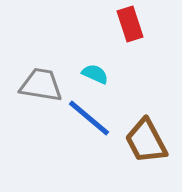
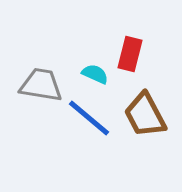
red rectangle: moved 30 px down; rotated 32 degrees clockwise
brown trapezoid: moved 1 px left, 26 px up
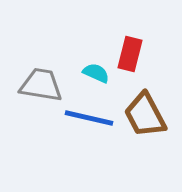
cyan semicircle: moved 1 px right, 1 px up
blue line: rotated 27 degrees counterclockwise
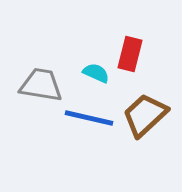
brown trapezoid: rotated 75 degrees clockwise
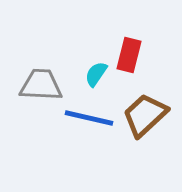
red rectangle: moved 1 px left, 1 px down
cyan semicircle: moved 1 px down; rotated 80 degrees counterclockwise
gray trapezoid: rotated 6 degrees counterclockwise
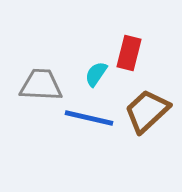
red rectangle: moved 2 px up
brown trapezoid: moved 2 px right, 4 px up
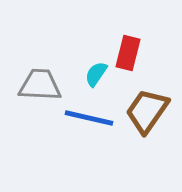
red rectangle: moved 1 px left
gray trapezoid: moved 1 px left
brown trapezoid: rotated 12 degrees counterclockwise
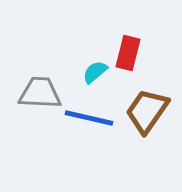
cyan semicircle: moved 1 px left, 2 px up; rotated 16 degrees clockwise
gray trapezoid: moved 8 px down
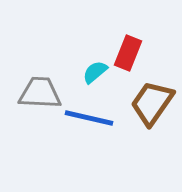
red rectangle: rotated 8 degrees clockwise
brown trapezoid: moved 5 px right, 8 px up
